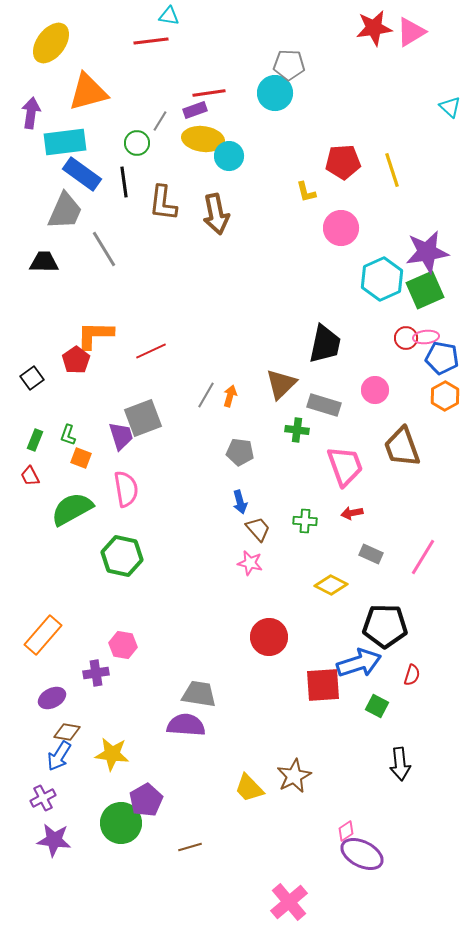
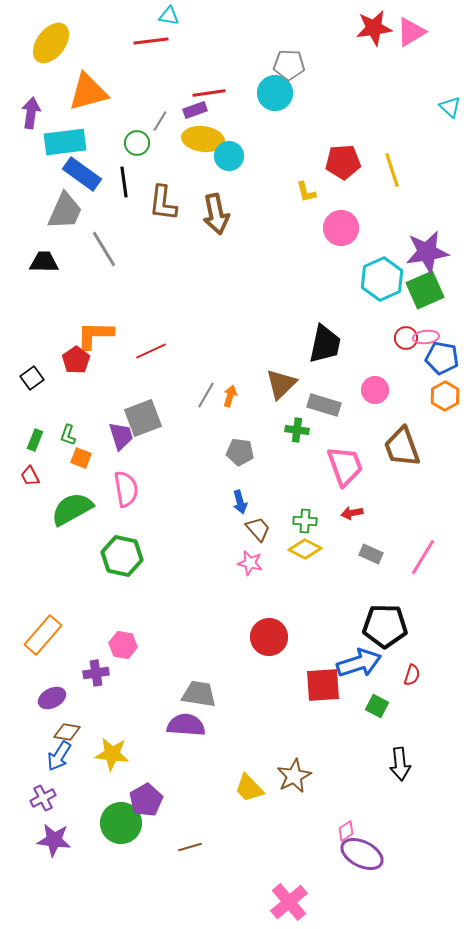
yellow diamond at (331, 585): moved 26 px left, 36 px up
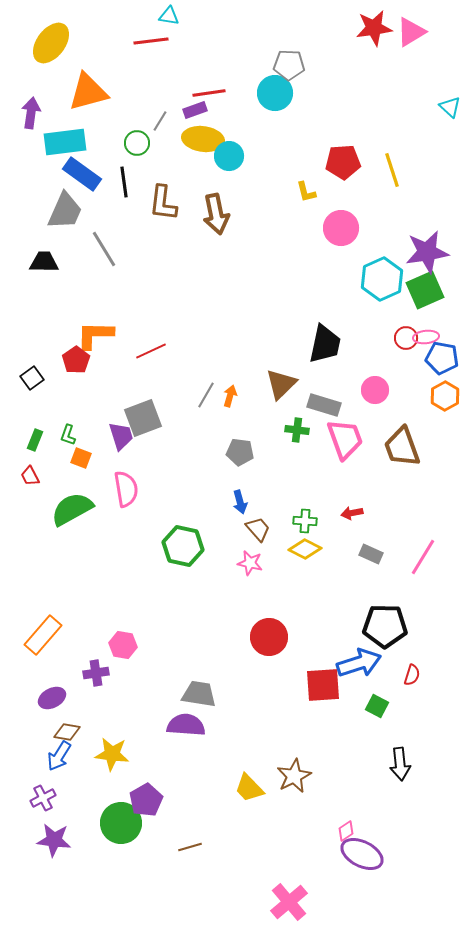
pink trapezoid at (345, 466): moved 27 px up
green hexagon at (122, 556): moved 61 px right, 10 px up
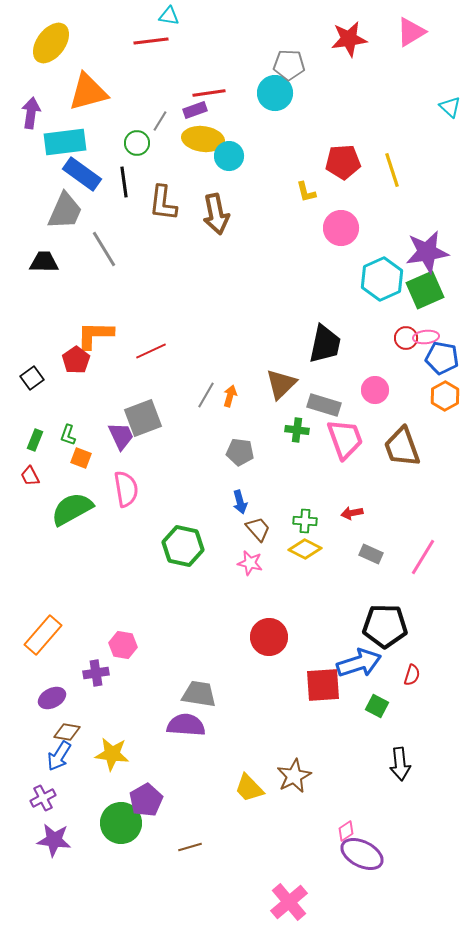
red star at (374, 28): moved 25 px left, 11 px down
purple trapezoid at (121, 436): rotated 8 degrees counterclockwise
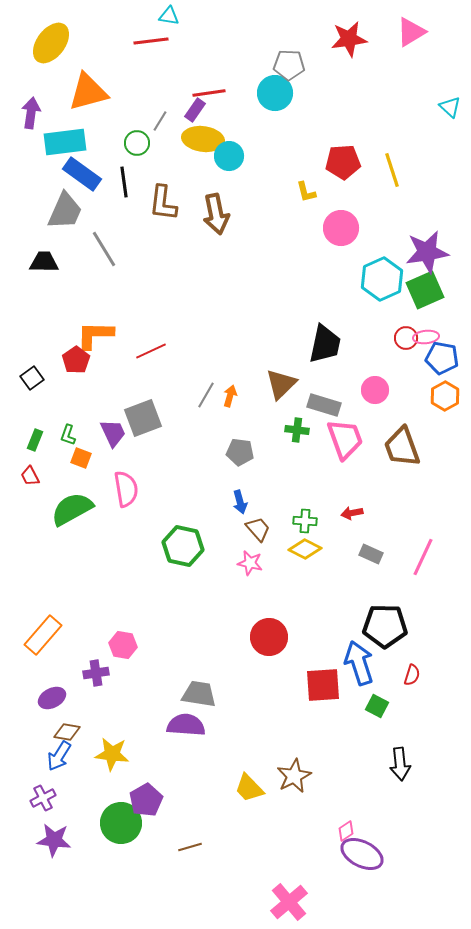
purple rectangle at (195, 110): rotated 35 degrees counterclockwise
purple trapezoid at (121, 436): moved 8 px left, 3 px up
pink line at (423, 557): rotated 6 degrees counterclockwise
blue arrow at (359, 663): rotated 90 degrees counterclockwise
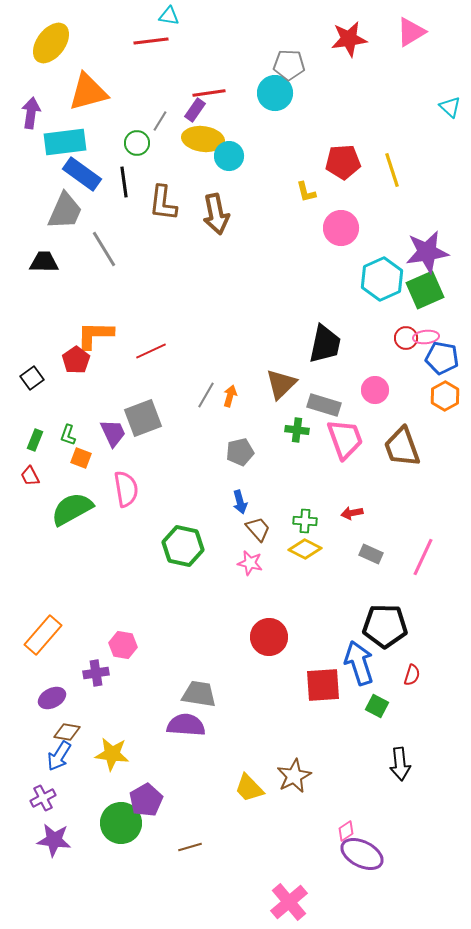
gray pentagon at (240, 452): rotated 20 degrees counterclockwise
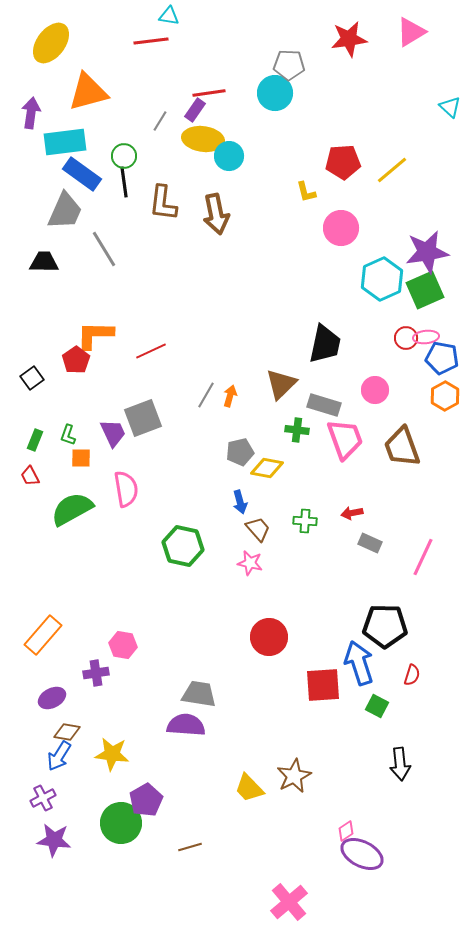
green circle at (137, 143): moved 13 px left, 13 px down
yellow line at (392, 170): rotated 68 degrees clockwise
orange square at (81, 458): rotated 20 degrees counterclockwise
yellow diamond at (305, 549): moved 38 px left, 81 px up; rotated 16 degrees counterclockwise
gray rectangle at (371, 554): moved 1 px left, 11 px up
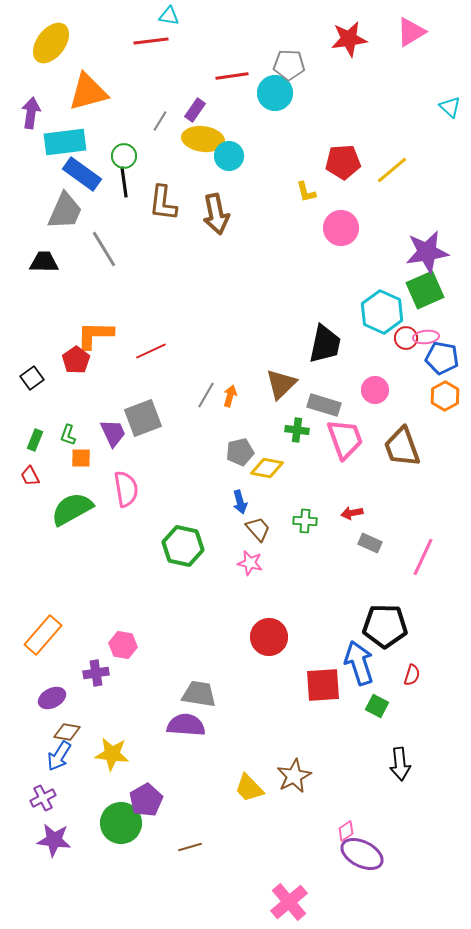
red line at (209, 93): moved 23 px right, 17 px up
cyan hexagon at (382, 279): moved 33 px down; rotated 12 degrees counterclockwise
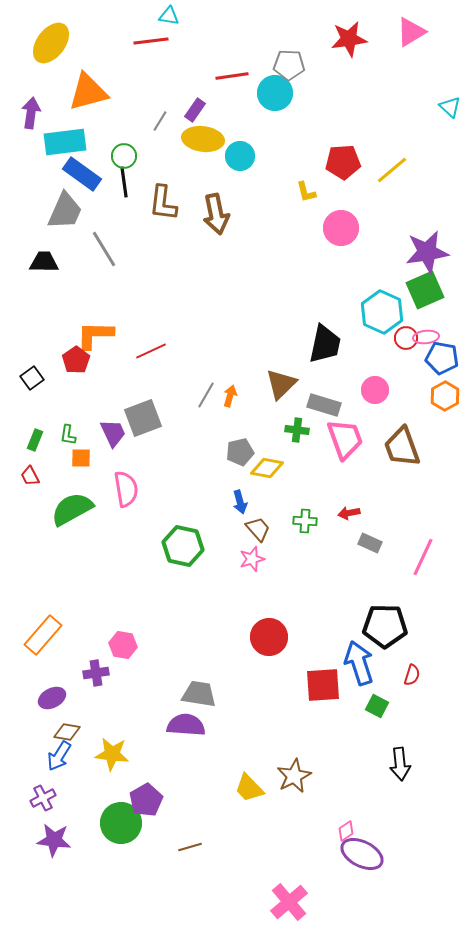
cyan circle at (229, 156): moved 11 px right
green L-shape at (68, 435): rotated 10 degrees counterclockwise
red arrow at (352, 513): moved 3 px left
pink star at (250, 563): moved 2 px right, 4 px up; rotated 30 degrees counterclockwise
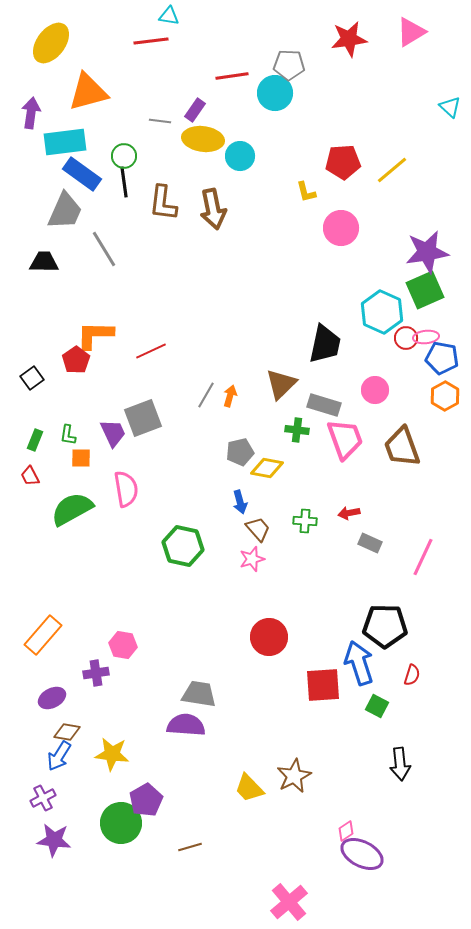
gray line at (160, 121): rotated 65 degrees clockwise
brown arrow at (216, 214): moved 3 px left, 5 px up
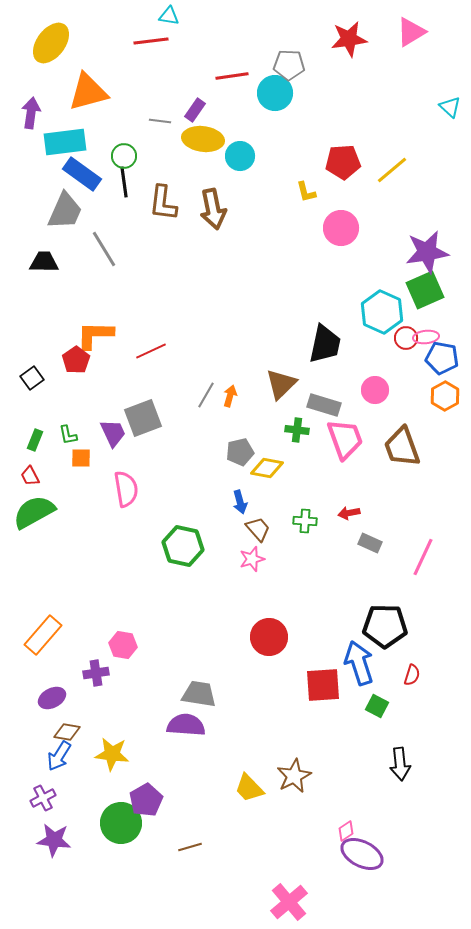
green L-shape at (68, 435): rotated 20 degrees counterclockwise
green semicircle at (72, 509): moved 38 px left, 3 px down
